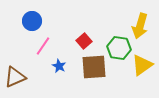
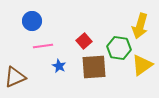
pink line: rotated 48 degrees clockwise
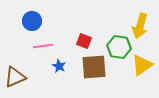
red square: rotated 28 degrees counterclockwise
green hexagon: moved 1 px up
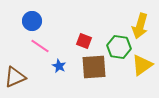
pink line: moved 3 px left; rotated 42 degrees clockwise
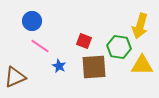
yellow triangle: rotated 35 degrees clockwise
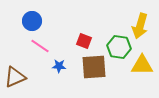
blue star: rotated 24 degrees counterclockwise
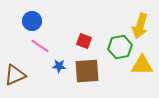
green hexagon: moved 1 px right; rotated 20 degrees counterclockwise
brown square: moved 7 px left, 4 px down
brown triangle: moved 2 px up
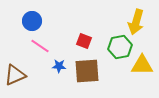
yellow arrow: moved 4 px left, 4 px up
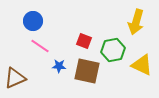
blue circle: moved 1 px right
green hexagon: moved 7 px left, 3 px down
yellow triangle: rotated 25 degrees clockwise
brown square: rotated 16 degrees clockwise
brown triangle: moved 3 px down
